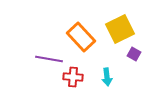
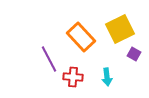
purple line: rotated 52 degrees clockwise
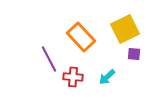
yellow square: moved 5 px right
purple square: rotated 24 degrees counterclockwise
cyan arrow: rotated 54 degrees clockwise
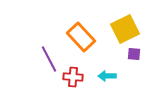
cyan arrow: moved 1 px up; rotated 42 degrees clockwise
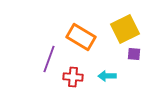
orange rectangle: rotated 16 degrees counterclockwise
purple line: rotated 48 degrees clockwise
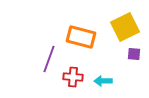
yellow square: moved 2 px up
orange rectangle: rotated 16 degrees counterclockwise
cyan arrow: moved 4 px left, 5 px down
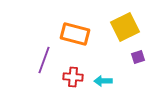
orange rectangle: moved 6 px left, 3 px up
purple square: moved 4 px right, 3 px down; rotated 24 degrees counterclockwise
purple line: moved 5 px left, 1 px down
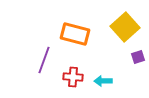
yellow square: rotated 16 degrees counterclockwise
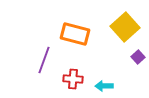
purple square: rotated 24 degrees counterclockwise
red cross: moved 2 px down
cyan arrow: moved 1 px right, 5 px down
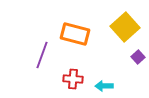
purple line: moved 2 px left, 5 px up
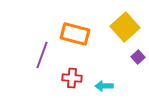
red cross: moved 1 px left, 1 px up
